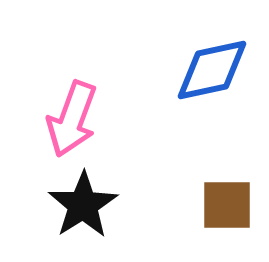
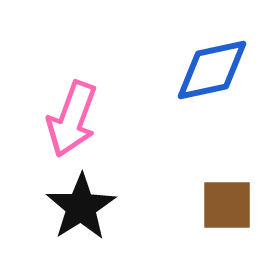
black star: moved 2 px left, 2 px down
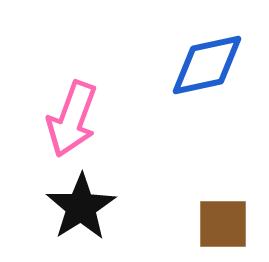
blue diamond: moved 5 px left, 5 px up
brown square: moved 4 px left, 19 px down
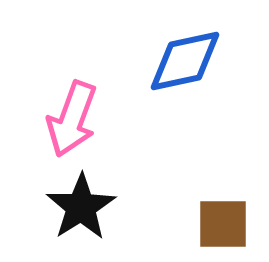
blue diamond: moved 22 px left, 4 px up
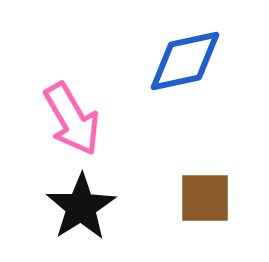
pink arrow: rotated 50 degrees counterclockwise
brown square: moved 18 px left, 26 px up
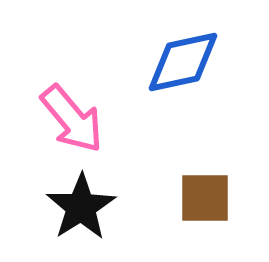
blue diamond: moved 2 px left, 1 px down
pink arrow: rotated 10 degrees counterclockwise
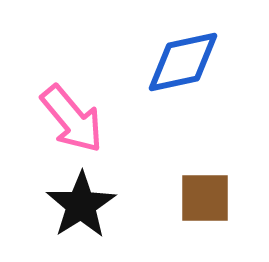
black star: moved 2 px up
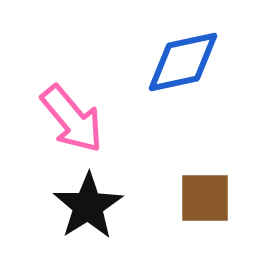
black star: moved 7 px right, 1 px down
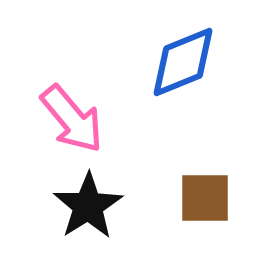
blue diamond: rotated 10 degrees counterclockwise
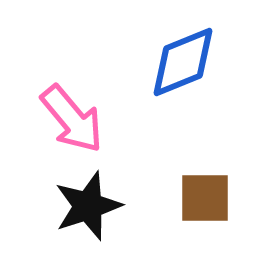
black star: rotated 14 degrees clockwise
